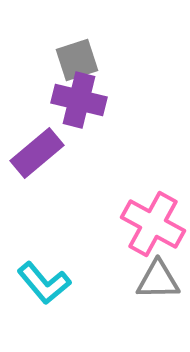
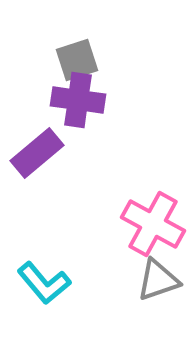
purple cross: moved 1 px left; rotated 6 degrees counterclockwise
gray triangle: rotated 18 degrees counterclockwise
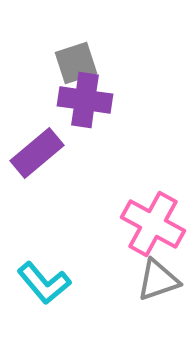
gray square: moved 1 px left, 3 px down
purple cross: moved 7 px right
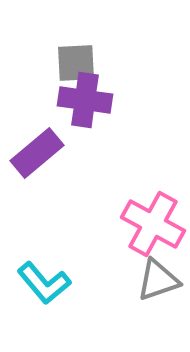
gray square: rotated 15 degrees clockwise
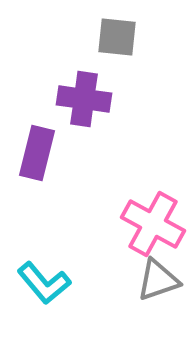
gray square: moved 41 px right, 26 px up; rotated 9 degrees clockwise
purple cross: moved 1 px left, 1 px up
purple rectangle: rotated 36 degrees counterclockwise
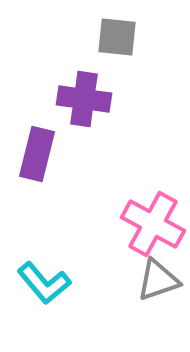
purple rectangle: moved 1 px down
